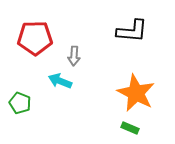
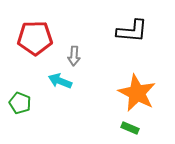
orange star: moved 1 px right
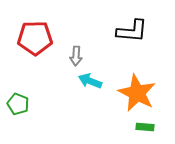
gray arrow: moved 2 px right
cyan arrow: moved 30 px right
green pentagon: moved 2 px left, 1 px down
green rectangle: moved 15 px right, 1 px up; rotated 18 degrees counterclockwise
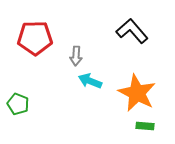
black L-shape: rotated 136 degrees counterclockwise
green rectangle: moved 1 px up
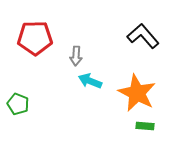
black L-shape: moved 11 px right, 5 px down
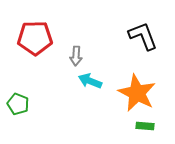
black L-shape: rotated 20 degrees clockwise
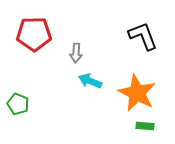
red pentagon: moved 1 px left, 4 px up
gray arrow: moved 3 px up
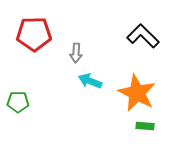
black L-shape: rotated 24 degrees counterclockwise
green pentagon: moved 2 px up; rotated 20 degrees counterclockwise
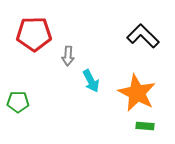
gray arrow: moved 8 px left, 3 px down
cyan arrow: moved 1 px right; rotated 140 degrees counterclockwise
